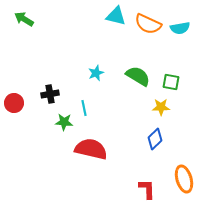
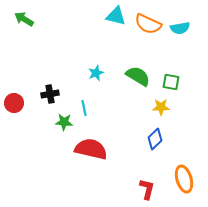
red L-shape: rotated 15 degrees clockwise
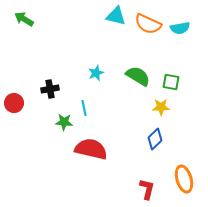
black cross: moved 5 px up
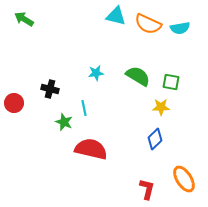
cyan star: rotated 14 degrees clockwise
black cross: rotated 24 degrees clockwise
green star: rotated 18 degrees clockwise
orange ellipse: rotated 16 degrees counterclockwise
